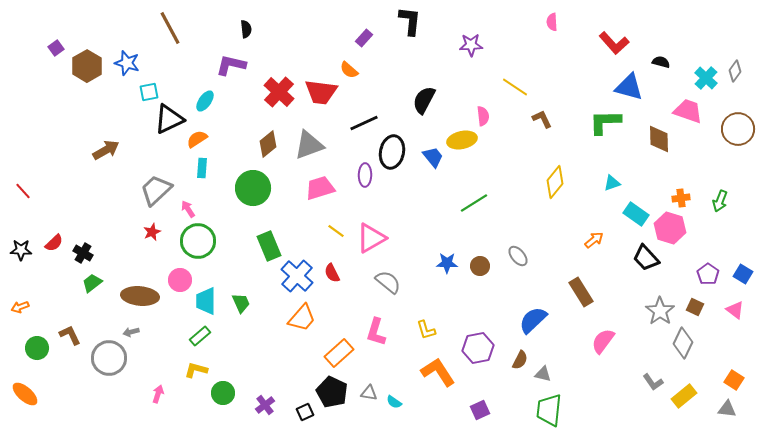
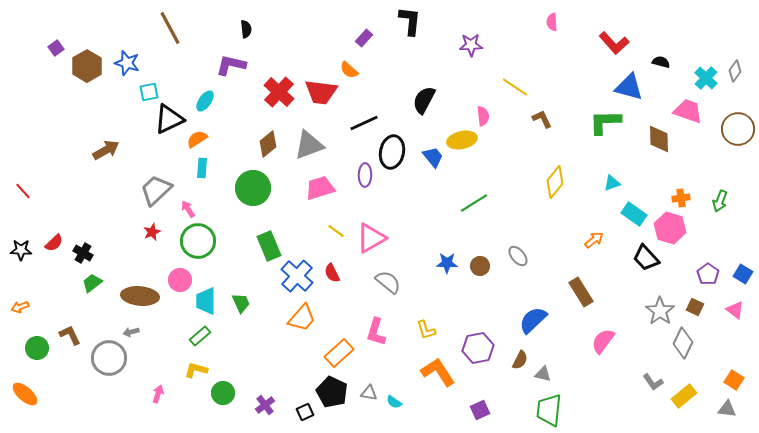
cyan rectangle at (636, 214): moved 2 px left
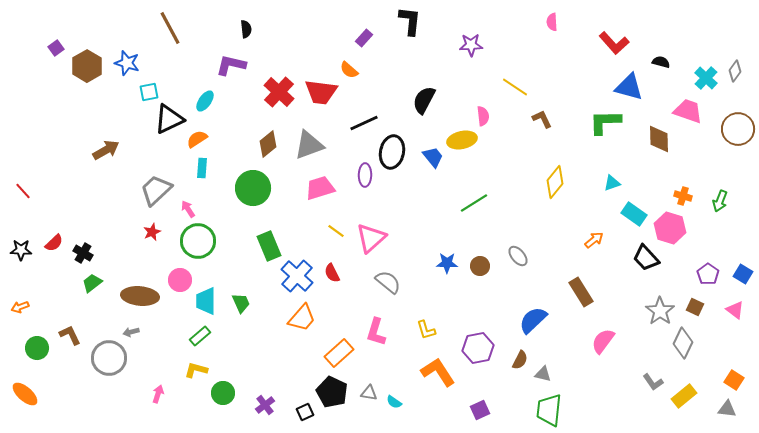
orange cross at (681, 198): moved 2 px right, 2 px up; rotated 24 degrees clockwise
pink triangle at (371, 238): rotated 12 degrees counterclockwise
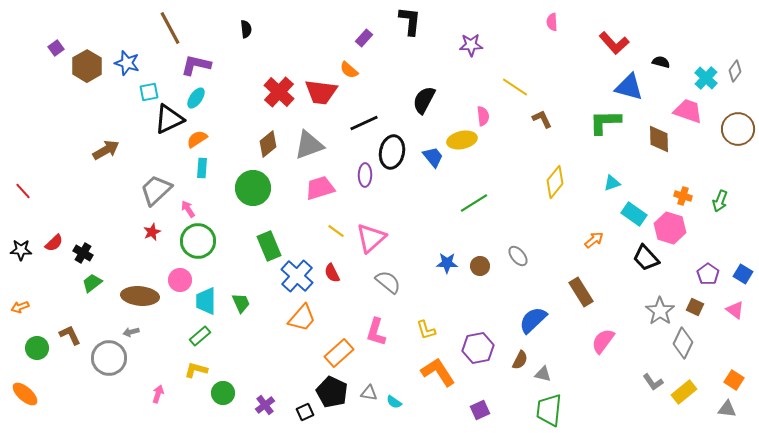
purple L-shape at (231, 65): moved 35 px left
cyan ellipse at (205, 101): moved 9 px left, 3 px up
yellow rectangle at (684, 396): moved 4 px up
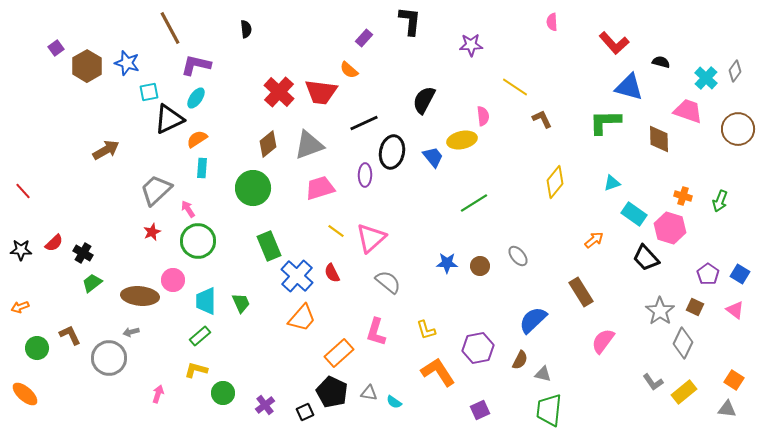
blue square at (743, 274): moved 3 px left
pink circle at (180, 280): moved 7 px left
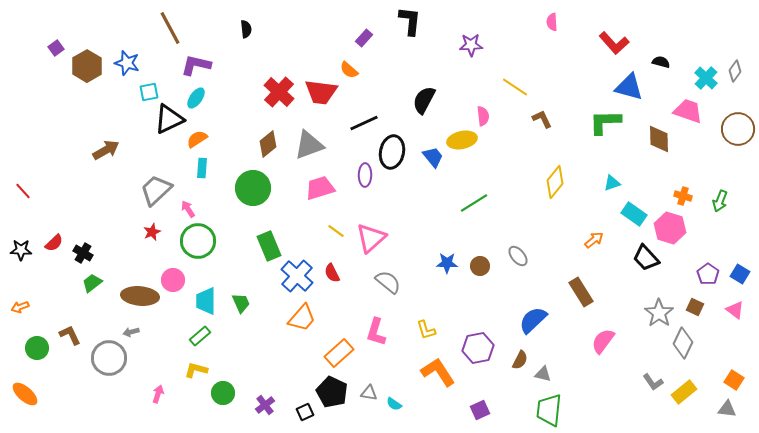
gray star at (660, 311): moved 1 px left, 2 px down
cyan semicircle at (394, 402): moved 2 px down
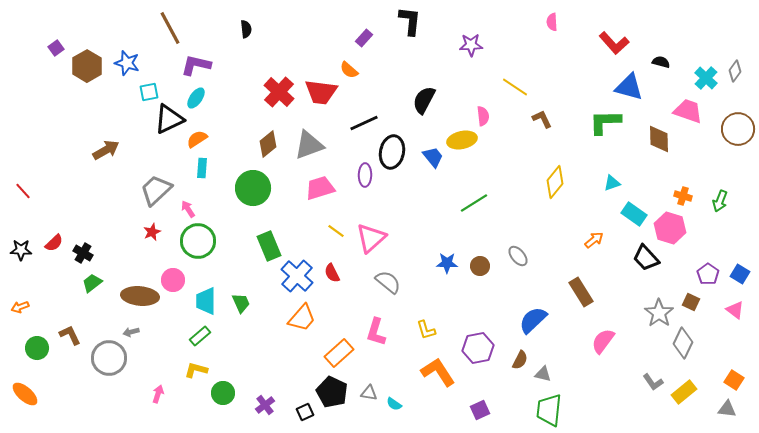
brown square at (695, 307): moved 4 px left, 5 px up
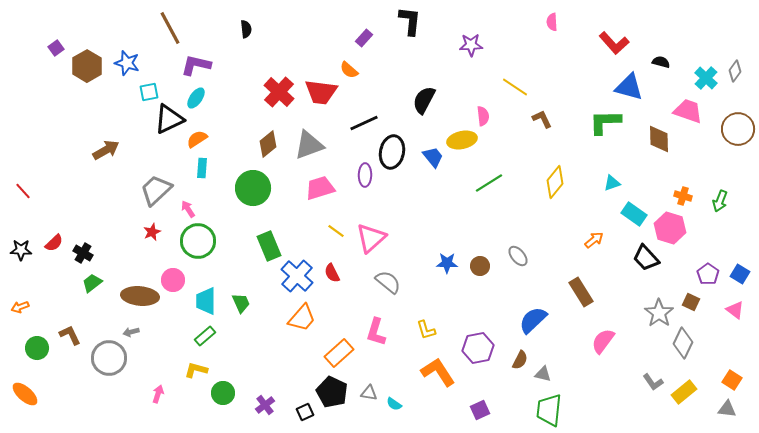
green line at (474, 203): moved 15 px right, 20 px up
green rectangle at (200, 336): moved 5 px right
orange square at (734, 380): moved 2 px left
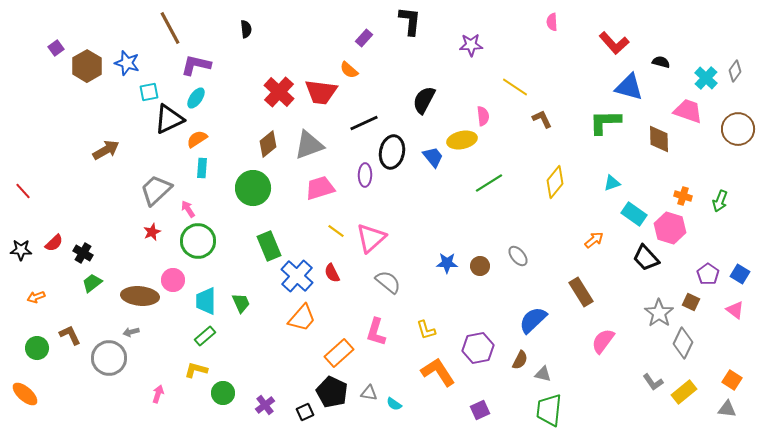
orange arrow at (20, 307): moved 16 px right, 10 px up
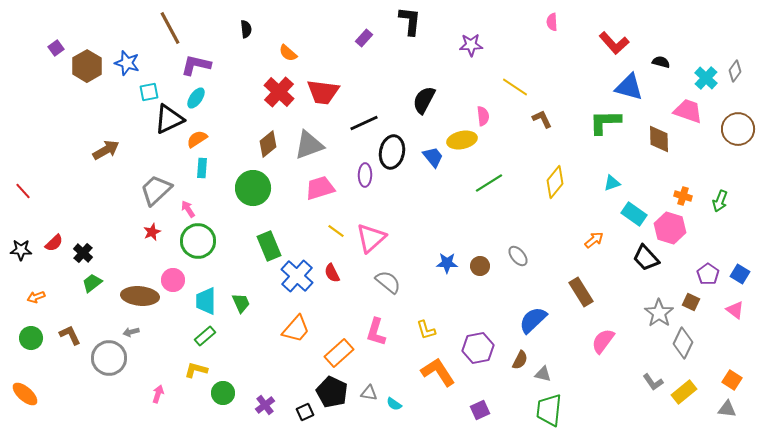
orange semicircle at (349, 70): moved 61 px left, 17 px up
red trapezoid at (321, 92): moved 2 px right
black cross at (83, 253): rotated 12 degrees clockwise
orange trapezoid at (302, 318): moved 6 px left, 11 px down
green circle at (37, 348): moved 6 px left, 10 px up
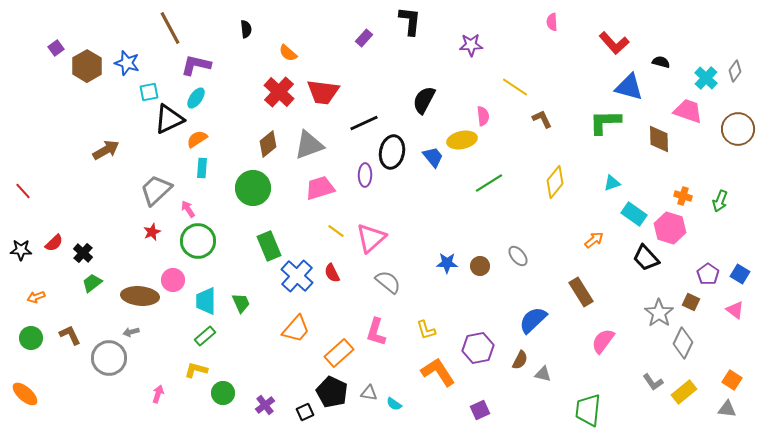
green trapezoid at (549, 410): moved 39 px right
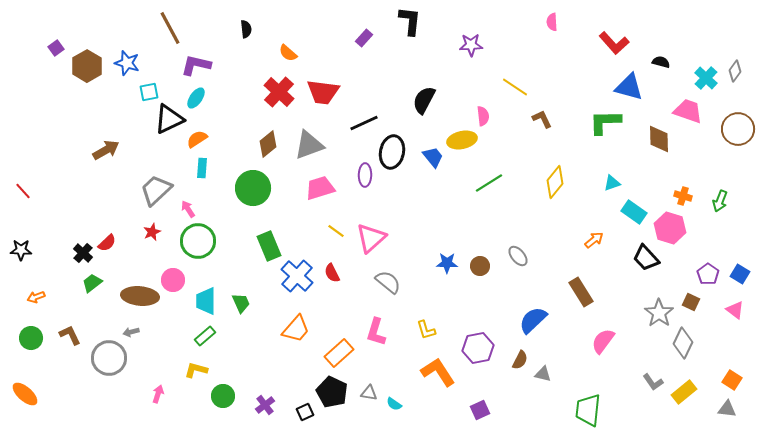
cyan rectangle at (634, 214): moved 2 px up
red semicircle at (54, 243): moved 53 px right
green circle at (223, 393): moved 3 px down
